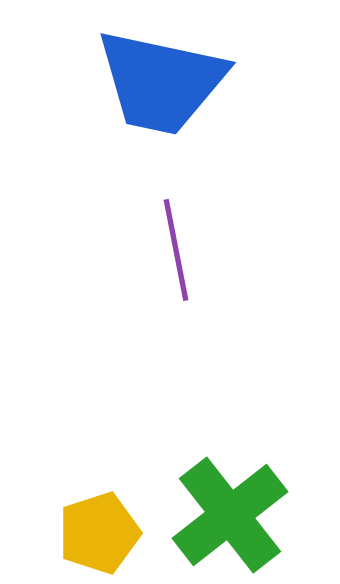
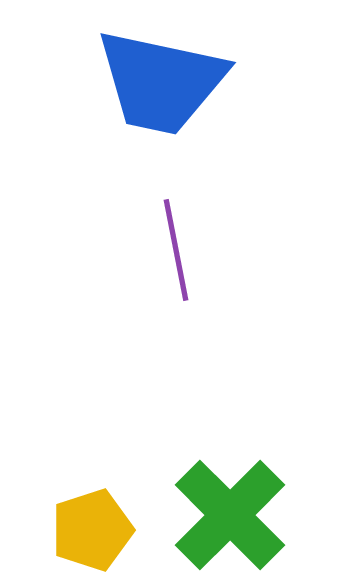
green cross: rotated 7 degrees counterclockwise
yellow pentagon: moved 7 px left, 3 px up
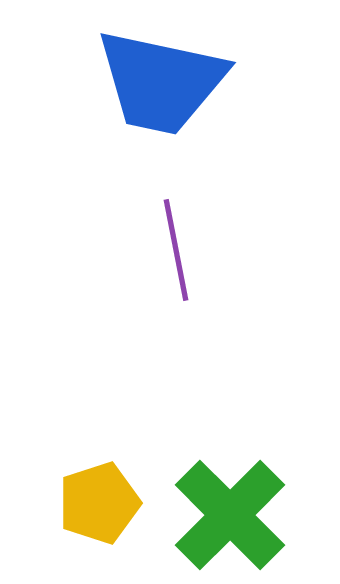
yellow pentagon: moved 7 px right, 27 px up
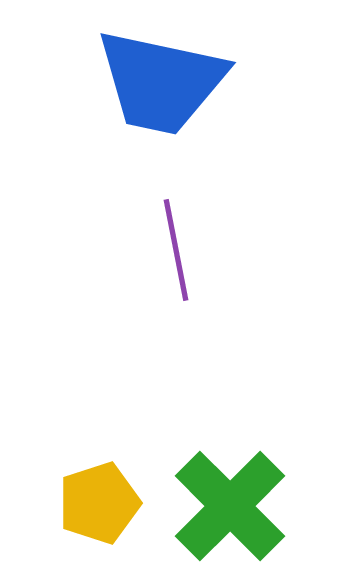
green cross: moved 9 px up
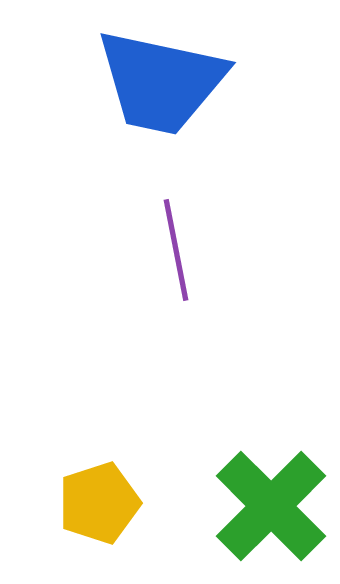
green cross: moved 41 px right
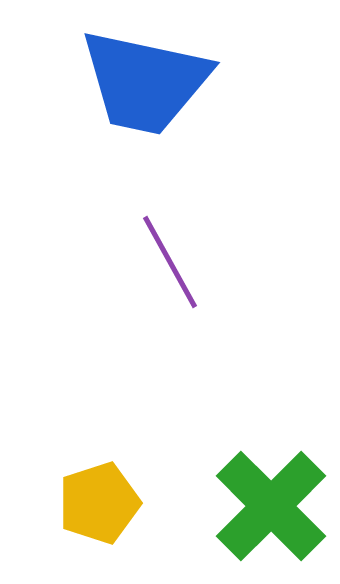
blue trapezoid: moved 16 px left
purple line: moved 6 px left, 12 px down; rotated 18 degrees counterclockwise
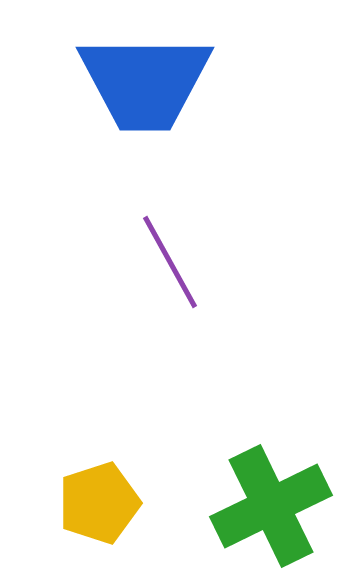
blue trapezoid: rotated 12 degrees counterclockwise
green cross: rotated 19 degrees clockwise
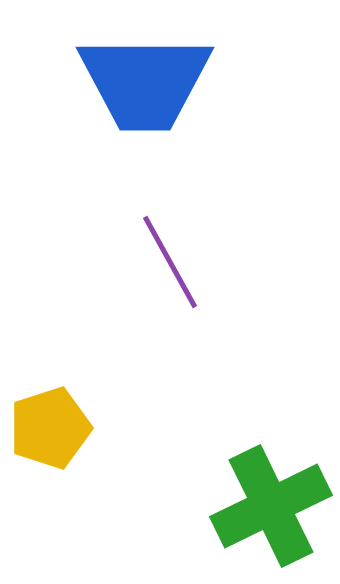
yellow pentagon: moved 49 px left, 75 px up
